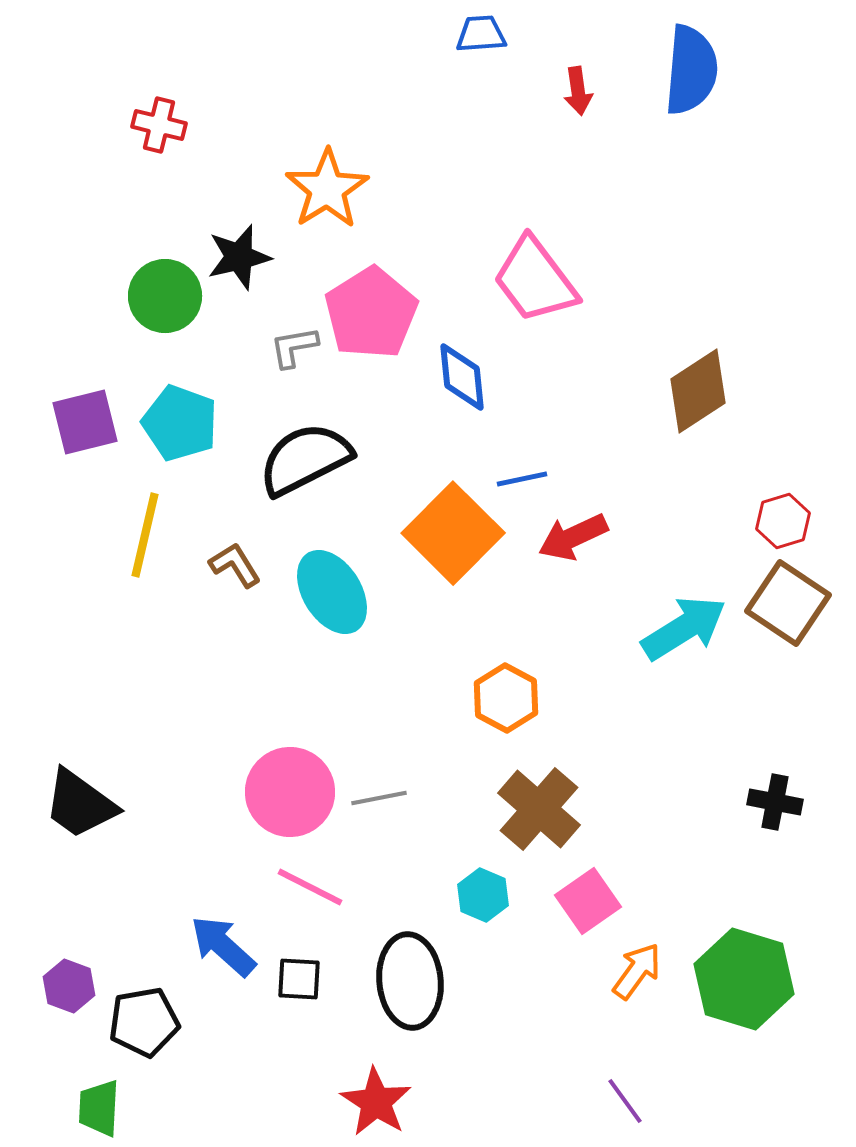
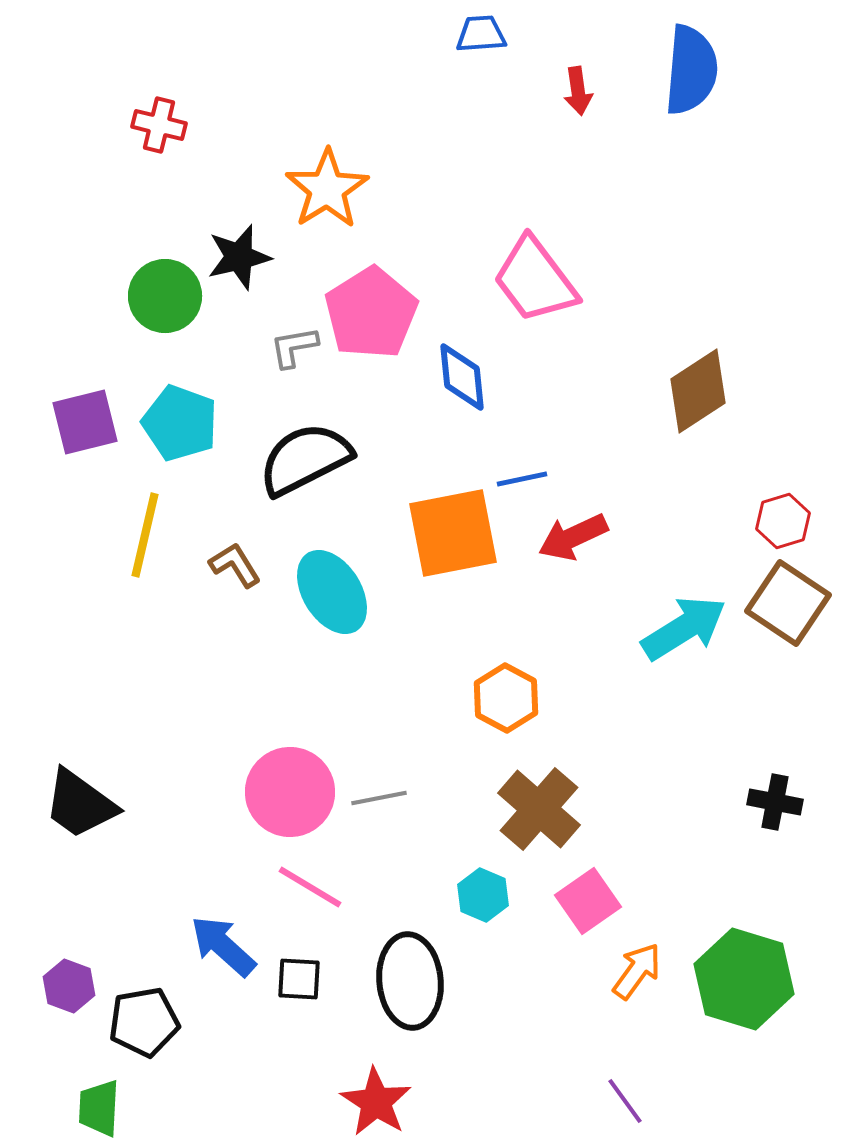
orange square at (453, 533): rotated 34 degrees clockwise
pink line at (310, 887): rotated 4 degrees clockwise
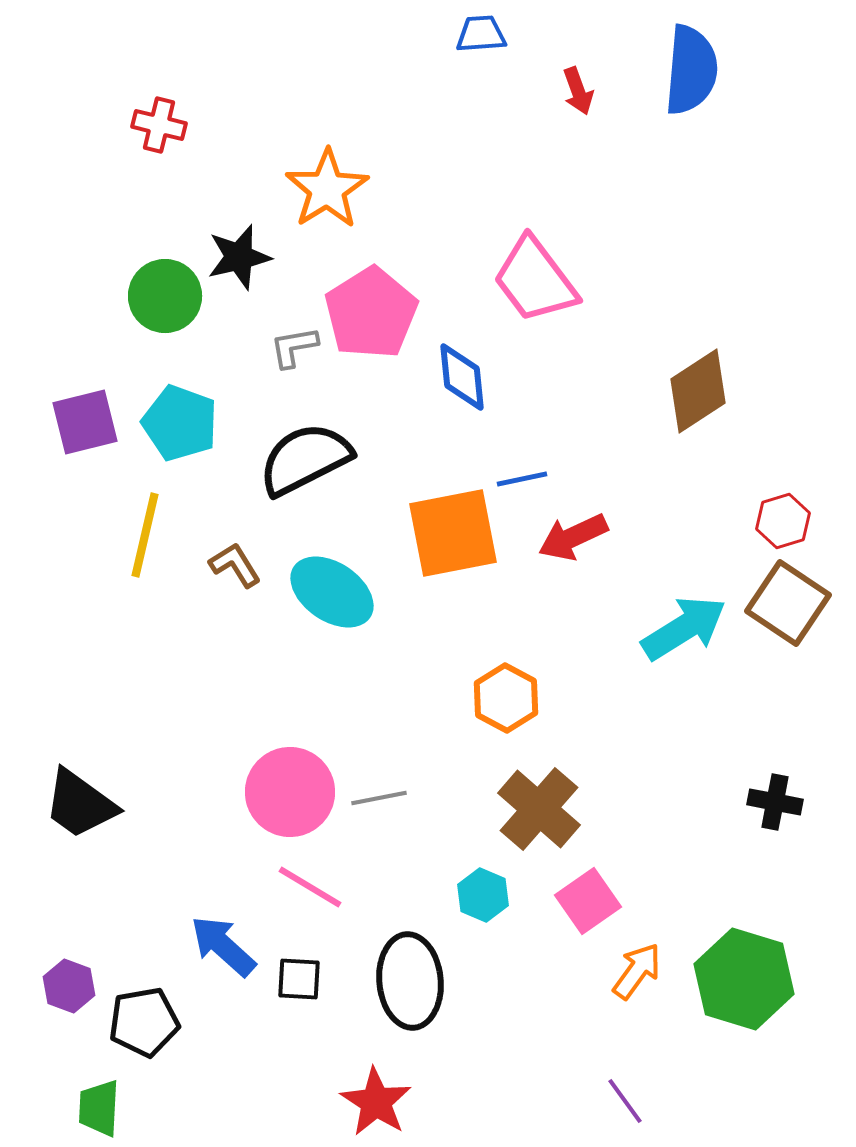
red arrow at (578, 91): rotated 12 degrees counterclockwise
cyan ellipse at (332, 592): rotated 24 degrees counterclockwise
